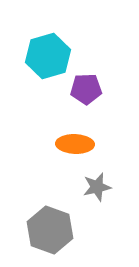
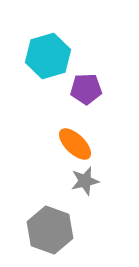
orange ellipse: rotated 42 degrees clockwise
gray star: moved 12 px left, 6 px up
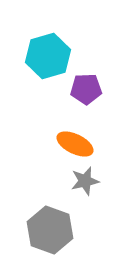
orange ellipse: rotated 18 degrees counterclockwise
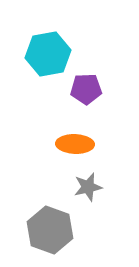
cyan hexagon: moved 2 px up; rotated 6 degrees clockwise
orange ellipse: rotated 24 degrees counterclockwise
gray star: moved 3 px right, 6 px down
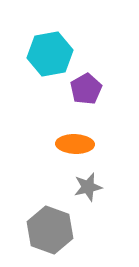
cyan hexagon: moved 2 px right
purple pentagon: rotated 28 degrees counterclockwise
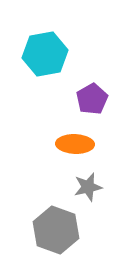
cyan hexagon: moved 5 px left
purple pentagon: moved 6 px right, 10 px down
gray hexagon: moved 6 px right
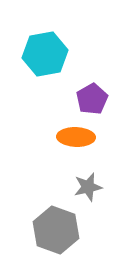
orange ellipse: moved 1 px right, 7 px up
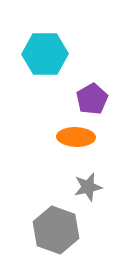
cyan hexagon: rotated 9 degrees clockwise
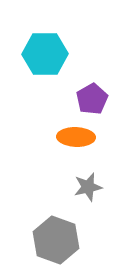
gray hexagon: moved 10 px down
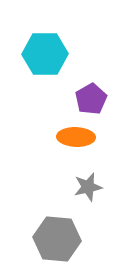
purple pentagon: moved 1 px left
gray hexagon: moved 1 px right, 1 px up; rotated 15 degrees counterclockwise
